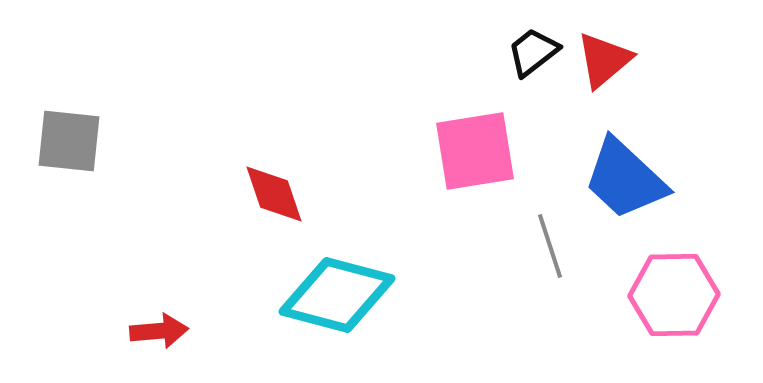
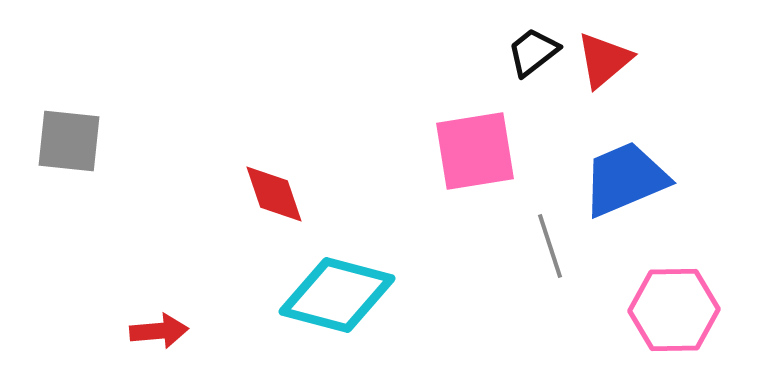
blue trapezoid: rotated 114 degrees clockwise
pink hexagon: moved 15 px down
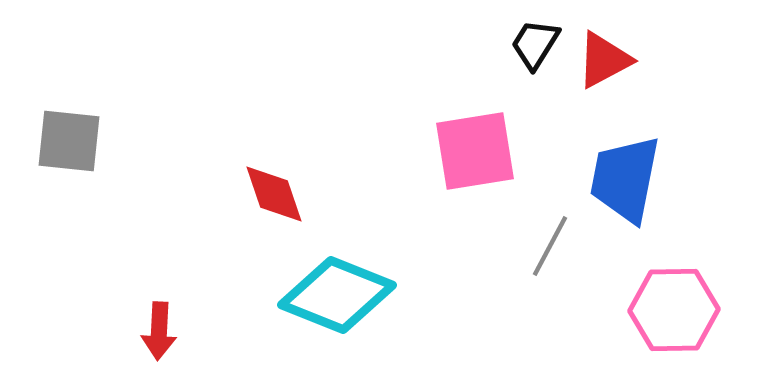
black trapezoid: moved 2 px right, 8 px up; rotated 20 degrees counterclockwise
red triangle: rotated 12 degrees clockwise
blue trapezoid: rotated 56 degrees counterclockwise
gray line: rotated 46 degrees clockwise
cyan diamond: rotated 7 degrees clockwise
red arrow: rotated 98 degrees clockwise
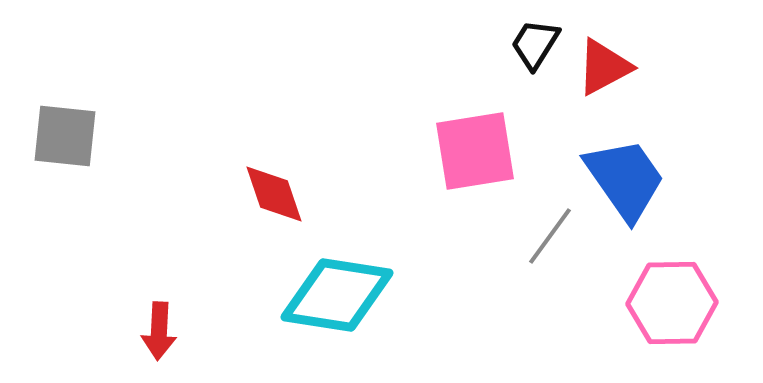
red triangle: moved 7 px down
gray square: moved 4 px left, 5 px up
blue trapezoid: rotated 134 degrees clockwise
gray line: moved 10 px up; rotated 8 degrees clockwise
cyan diamond: rotated 13 degrees counterclockwise
pink hexagon: moved 2 px left, 7 px up
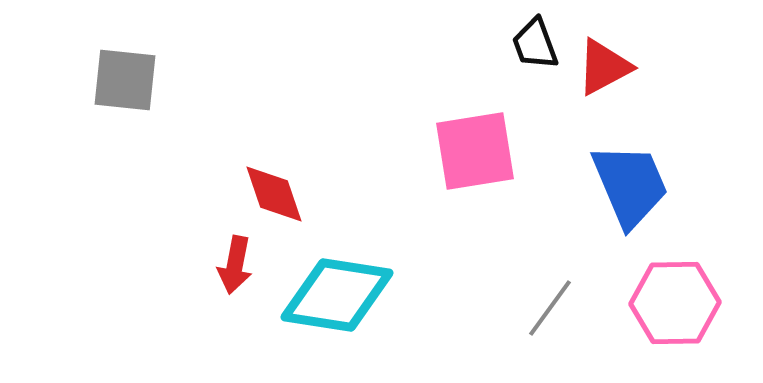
black trapezoid: rotated 52 degrees counterclockwise
gray square: moved 60 px right, 56 px up
blue trapezoid: moved 5 px right, 6 px down; rotated 12 degrees clockwise
gray line: moved 72 px down
pink hexagon: moved 3 px right
red arrow: moved 76 px right, 66 px up; rotated 8 degrees clockwise
